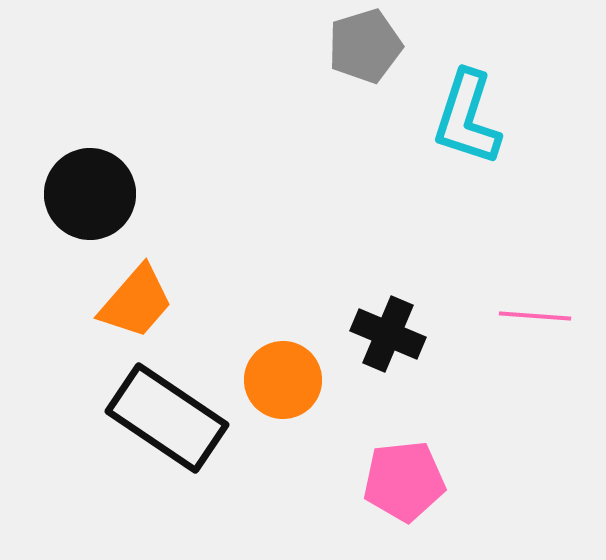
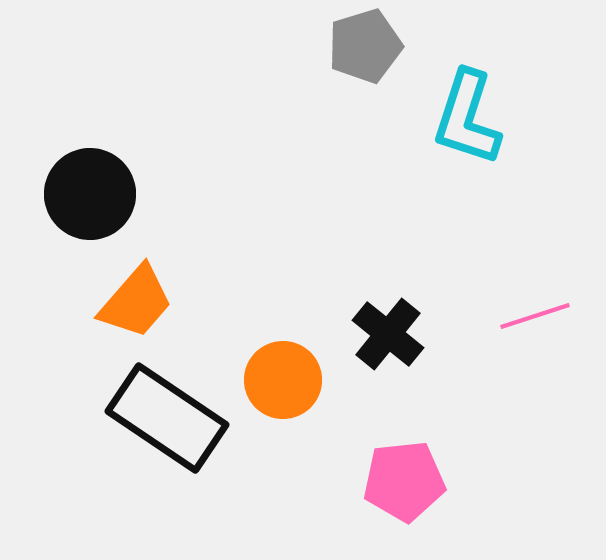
pink line: rotated 22 degrees counterclockwise
black cross: rotated 16 degrees clockwise
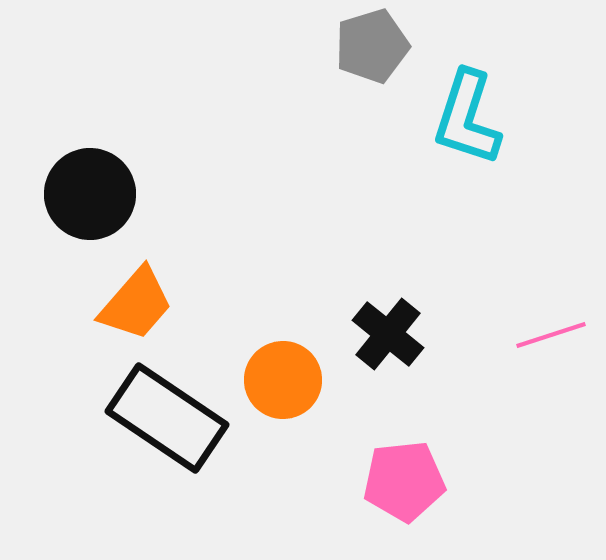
gray pentagon: moved 7 px right
orange trapezoid: moved 2 px down
pink line: moved 16 px right, 19 px down
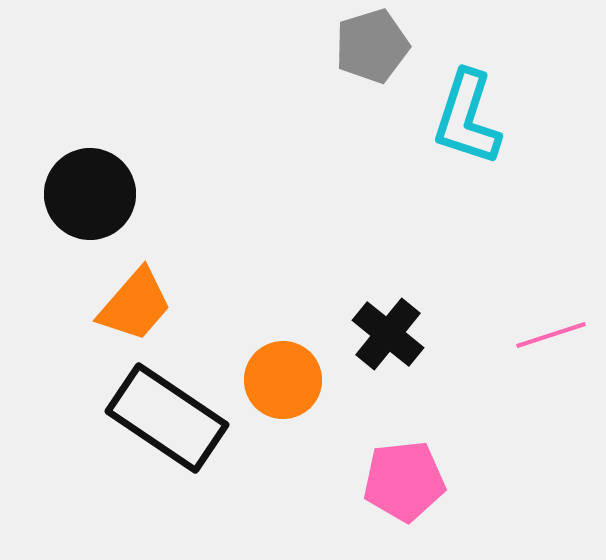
orange trapezoid: moved 1 px left, 1 px down
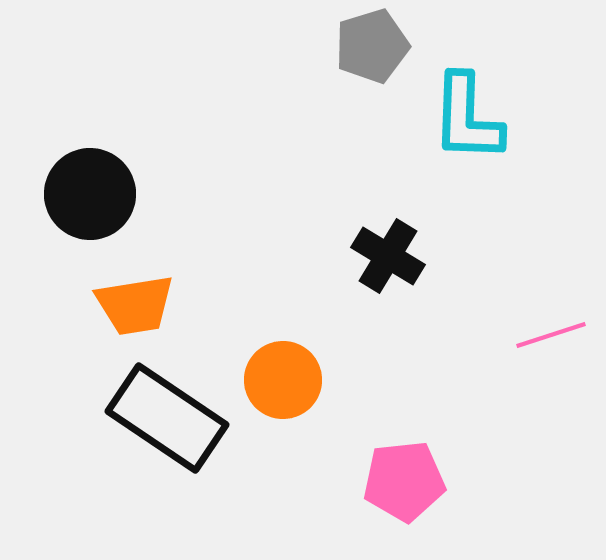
cyan L-shape: rotated 16 degrees counterclockwise
orange trapezoid: rotated 40 degrees clockwise
black cross: moved 78 px up; rotated 8 degrees counterclockwise
